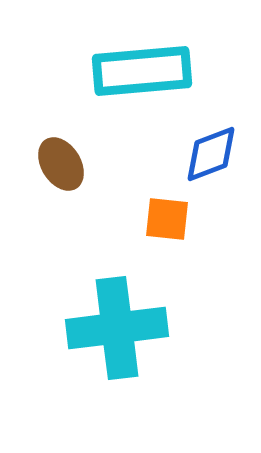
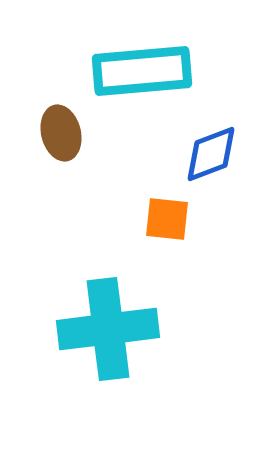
brown ellipse: moved 31 px up; rotated 18 degrees clockwise
cyan cross: moved 9 px left, 1 px down
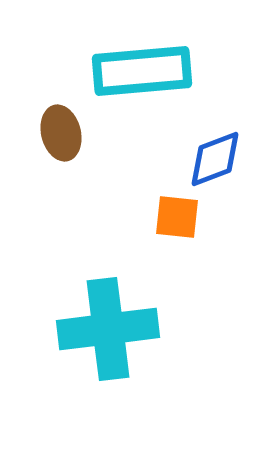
blue diamond: moved 4 px right, 5 px down
orange square: moved 10 px right, 2 px up
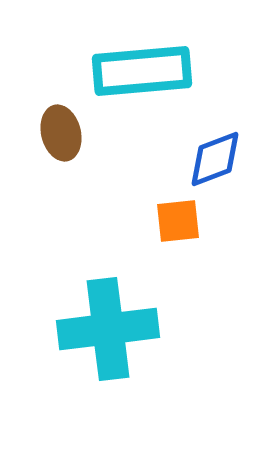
orange square: moved 1 px right, 4 px down; rotated 12 degrees counterclockwise
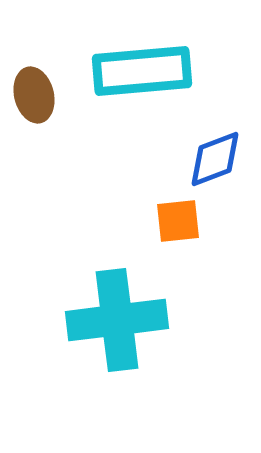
brown ellipse: moved 27 px left, 38 px up
cyan cross: moved 9 px right, 9 px up
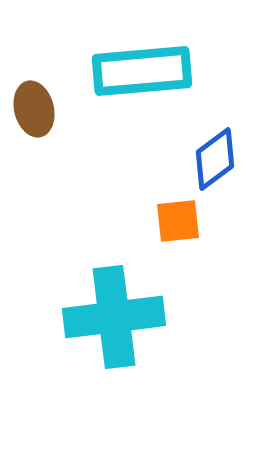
brown ellipse: moved 14 px down
blue diamond: rotated 16 degrees counterclockwise
cyan cross: moved 3 px left, 3 px up
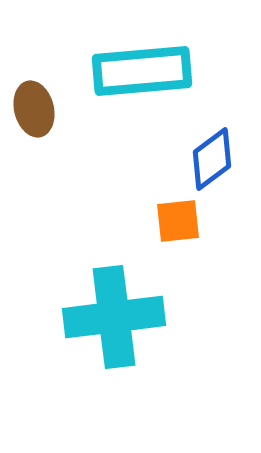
blue diamond: moved 3 px left
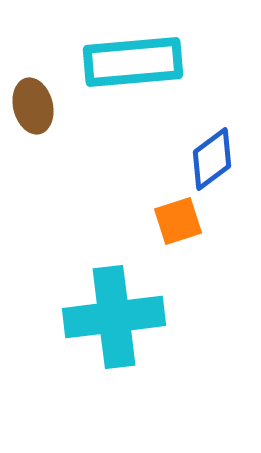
cyan rectangle: moved 9 px left, 9 px up
brown ellipse: moved 1 px left, 3 px up
orange square: rotated 12 degrees counterclockwise
